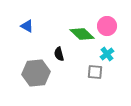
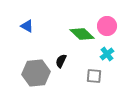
black semicircle: moved 2 px right, 7 px down; rotated 40 degrees clockwise
gray square: moved 1 px left, 4 px down
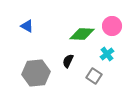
pink circle: moved 5 px right
green diamond: rotated 40 degrees counterclockwise
black semicircle: moved 7 px right
gray square: rotated 28 degrees clockwise
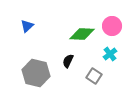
blue triangle: rotated 48 degrees clockwise
cyan cross: moved 3 px right
gray hexagon: rotated 20 degrees clockwise
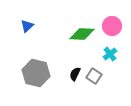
black semicircle: moved 7 px right, 13 px down
